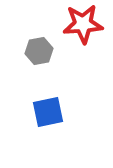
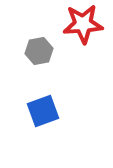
blue square: moved 5 px left, 1 px up; rotated 8 degrees counterclockwise
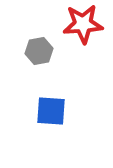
blue square: moved 8 px right; rotated 24 degrees clockwise
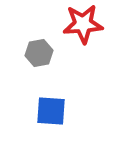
gray hexagon: moved 2 px down
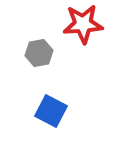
blue square: rotated 24 degrees clockwise
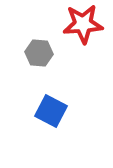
gray hexagon: rotated 16 degrees clockwise
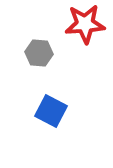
red star: moved 2 px right
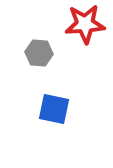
blue square: moved 3 px right, 2 px up; rotated 16 degrees counterclockwise
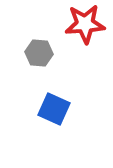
blue square: rotated 12 degrees clockwise
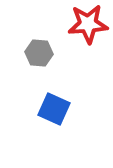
red star: moved 3 px right
